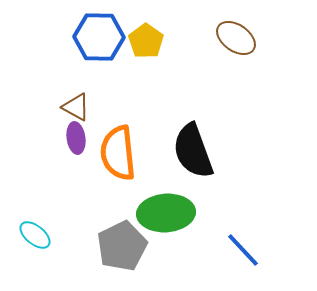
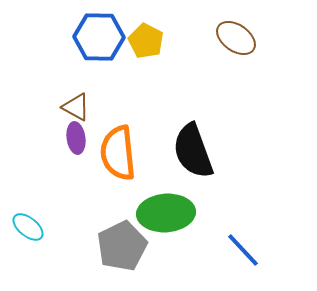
yellow pentagon: rotated 8 degrees counterclockwise
cyan ellipse: moved 7 px left, 8 px up
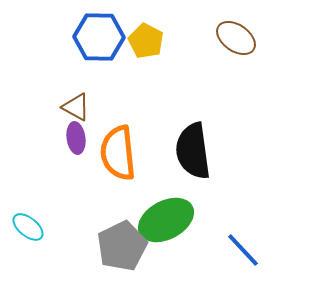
black semicircle: rotated 12 degrees clockwise
green ellipse: moved 7 px down; rotated 24 degrees counterclockwise
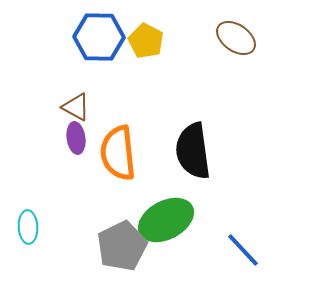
cyan ellipse: rotated 48 degrees clockwise
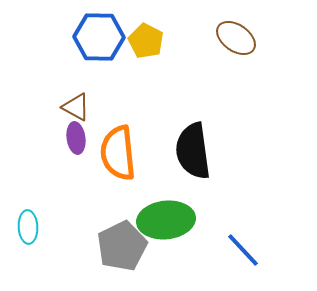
green ellipse: rotated 22 degrees clockwise
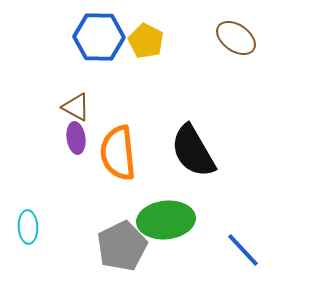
black semicircle: rotated 22 degrees counterclockwise
